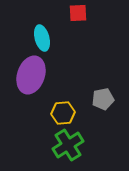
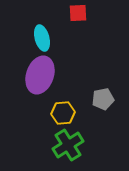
purple ellipse: moved 9 px right
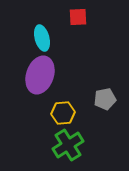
red square: moved 4 px down
gray pentagon: moved 2 px right
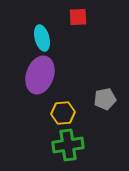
green cross: rotated 24 degrees clockwise
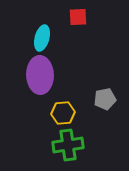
cyan ellipse: rotated 30 degrees clockwise
purple ellipse: rotated 21 degrees counterclockwise
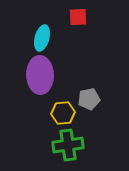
gray pentagon: moved 16 px left
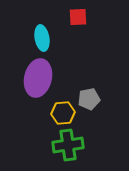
cyan ellipse: rotated 25 degrees counterclockwise
purple ellipse: moved 2 px left, 3 px down; rotated 15 degrees clockwise
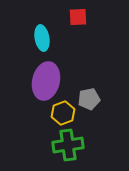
purple ellipse: moved 8 px right, 3 px down
yellow hexagon: rotated 15 degrees counterclockwise
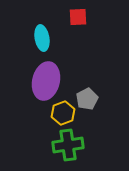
gray pentagon: moved 2 px left; rotated 15 degrees counterclockwise
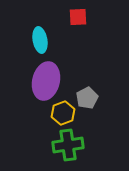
cyan ellipse: moved 2 px left, 2 px down
gray pentagon: moved 1 px up
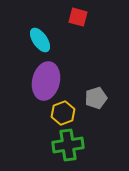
red square: rotated 18 degrees clockwise
cyan ellipse: rotated 25 degrees counterclockwise
gray pentagon: moved 9 px right; rotated 10 degrees clockwise
